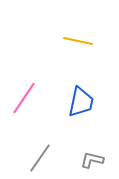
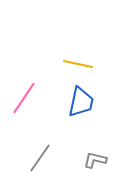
yellow line: moved 23 px down
gray L-shape: moved 3 px right
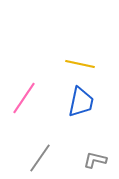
yellow line: moved 2 px right
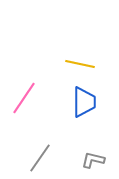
blue trapezoid: moved 3 px right; rotated 12 degrees counterclockwise
gray L-shape: moved 2 px left
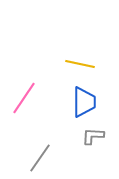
gray L-shape: moved 24 px up; rotated 10 degrees counterclockwise
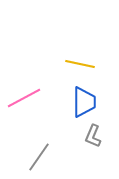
pink line: rotated 28 degrees clockwise
gray L-shape: rotated 70 degrees counterclockwise
gray line: moved 1 px left, 1 px up
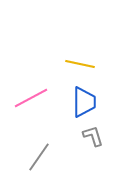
pink line: moved 7 px right
gray L-shape: rotated 140 degrees clockwise
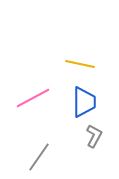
pink line: moved 2 px right
gray L-shape: moved 1 px right; rotated 45 degrees clockwise
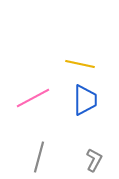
blue trapezoid: moved 1 px right, 2 px up
gray L-shape: moved 24 px down
gray line: rotated 20 degrees counterclockwise
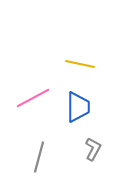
blue trapezoid: moved 7 px left, 7 px down
gray L-shape: moved 1 px left, 11 px up
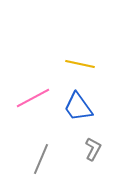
blue trapezoid: rotated 144 degrees clockwise
gray line: moved 2 px right, 2 px down; rotated 8 degrees clockwise
